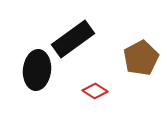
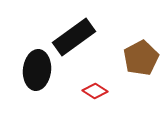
black rectangle: moved 1 px right, 2 px up
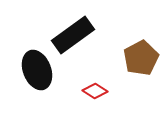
black rectangle: moved 1 px left, 2 px up
black ellipse: rotated 27 degrees counterclockwise
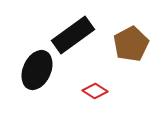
brown pentagon: moved 10 px left, 14 px up
black ellipse: rotated 45 degrees clockwise
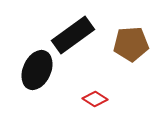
brown pentagon: rotated 24 degrees clockwise
red diamond: moved 8 px down
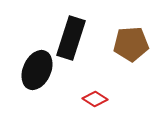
black rectangle: moved 2 px left, 3 px down; rotated 36 degrees counterclockwise
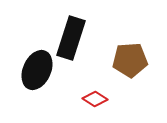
brown pentagon: moved 1 px left, 16 px down
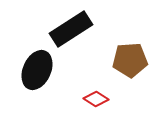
black rectangle: moved 9 px up; rotated 39 degrees clockwise
red diamond: moved 1 px right
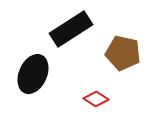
brown pentagon: moved 7 px left, 7 px up; rotated 16 degrees clockwise
black ellipse: moved 4 px left, 4 px down
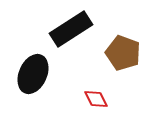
brown pentagon: rotated 8 degrees clockwise
red diamond: rotated 30 degrees clockwise
